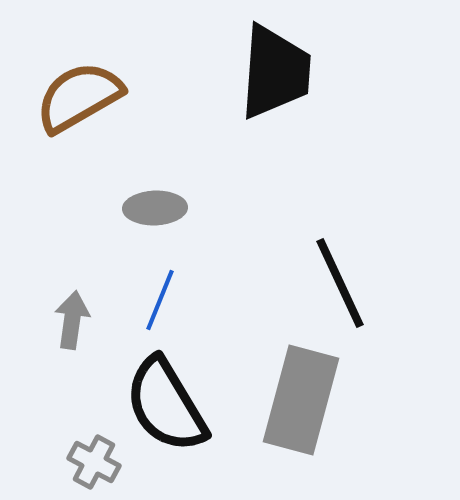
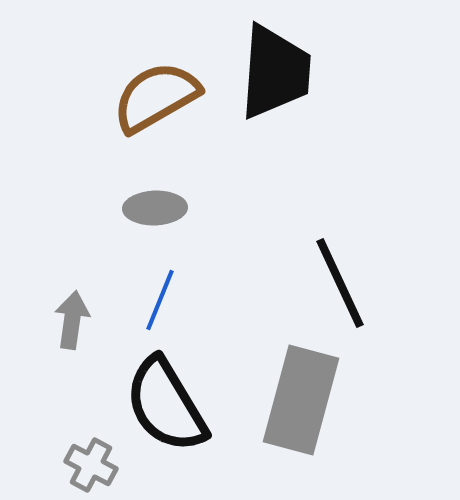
brown semicircle: moved 77 px right
gray cross: moved 3 px left, 3 px down
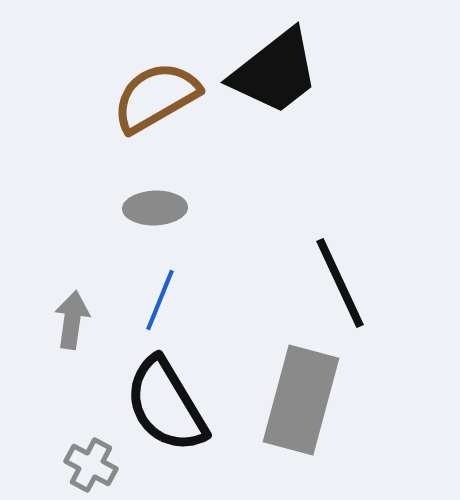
black trapezoid: rotated 48 degrees clockwise
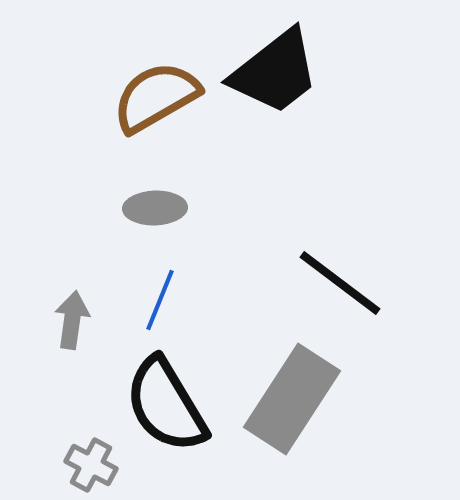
black line: rotated 28 degrees counterclockwise
gray rectangle: moved 9 px left, 1 px up; rotated 18 degrees clockwise
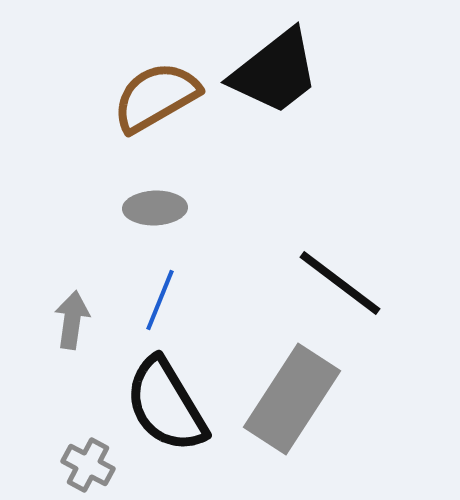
gray cross: moved 3 px left
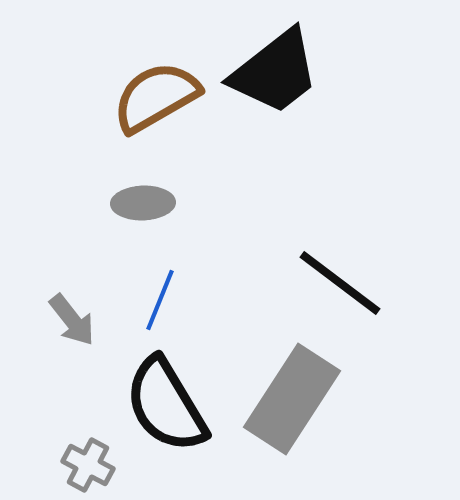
gray ellipse: moved 12 px left, 5 px up
gray arrow: rotated 134 degrees clockwise
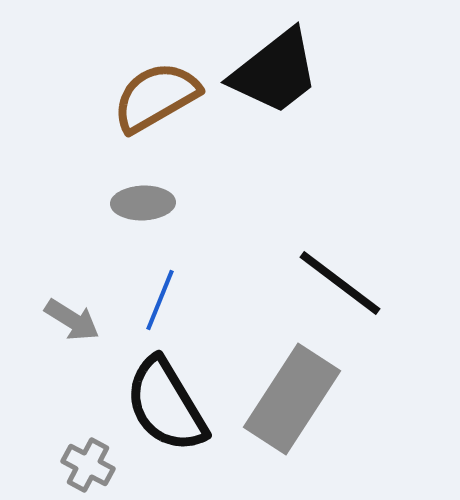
gray arrow: rotated 20 degrees counterclockwise
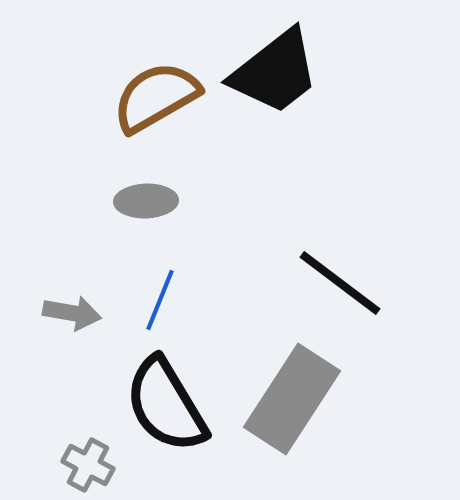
gray ellipse: moved 3 px right, 2 px up
gray arrow: moved 7 px up; rotated 22 degrees counterclockwise
